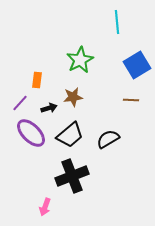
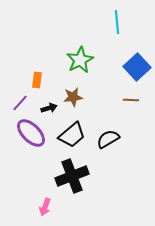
blue square: moved 2 px down; rotated 12 degrees counterclockwise
black trapezoid: moved 2 px right
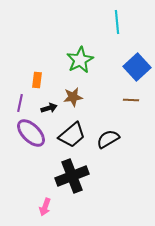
purple line: rotated 30 degrees counterclockwise
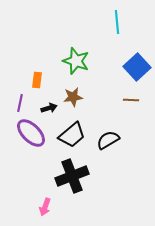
green star: moved 4 px left, 1 px down; rotated 24 degrees counterclockwise
black semicircle: moved 1 px down
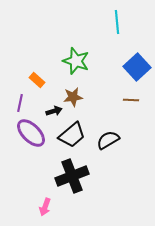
orange rectangle: rotated 56 degrees counterclockwise
black arrow: moved 5 px right, 3 px down
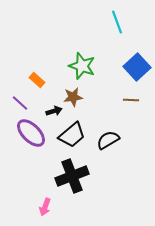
cyan line: rotated 15 degrees counterclockwise
green star: moved 6 px right, 5 px down
purple line: rotated 60 degrees counterclockwise
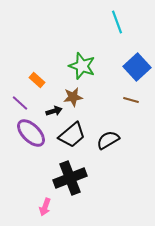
brown line: rotated 14 degrees clockwise
black cross: moved 2 px left, 2 px down
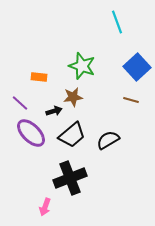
orange rectangle: moved 2 px right, 3 px up; rotated 35 degrees counterclockwise
